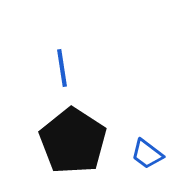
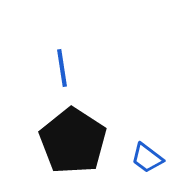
blue trapezoid: moved 4 px down
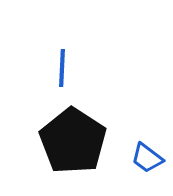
blue line: rotated 12 degrees clockwise
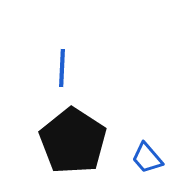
blue trapezoid: rotated 12 degrees clockwise
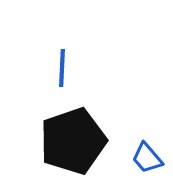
black pentagon: rotated 20 degrees clockwise
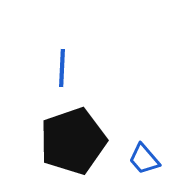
blue trapezoid: moved 3 px left, 1 px down
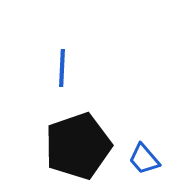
black pentagon: moved 5 px right, 5 px down
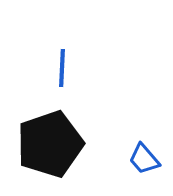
black pentagon: moved 28 px left, 2 px up
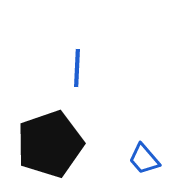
blue line: moved 15 px right
